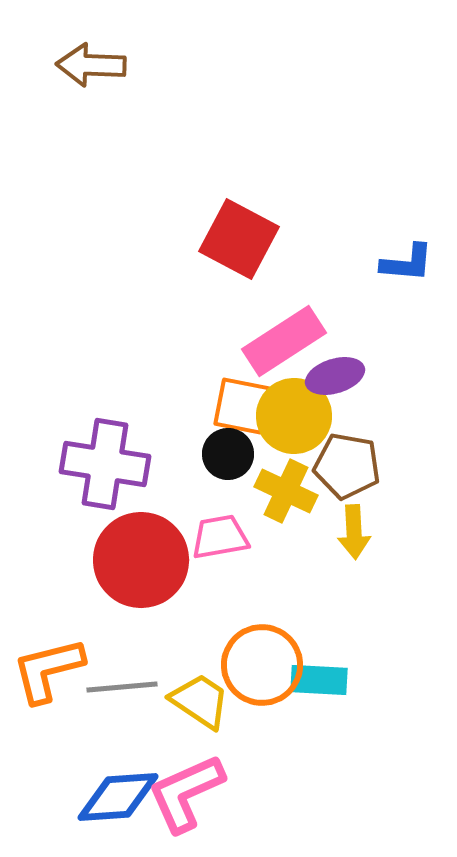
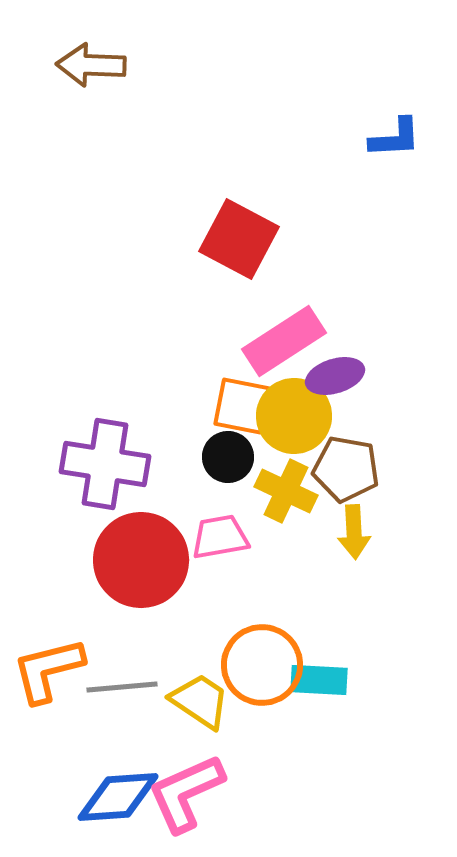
blue L-shape: moved 12 px left, 125 px up; rotated 8 degrees counterclockwise
black circle: moved 3 px down
brown pentagon: moved 1 px left, 3 px down
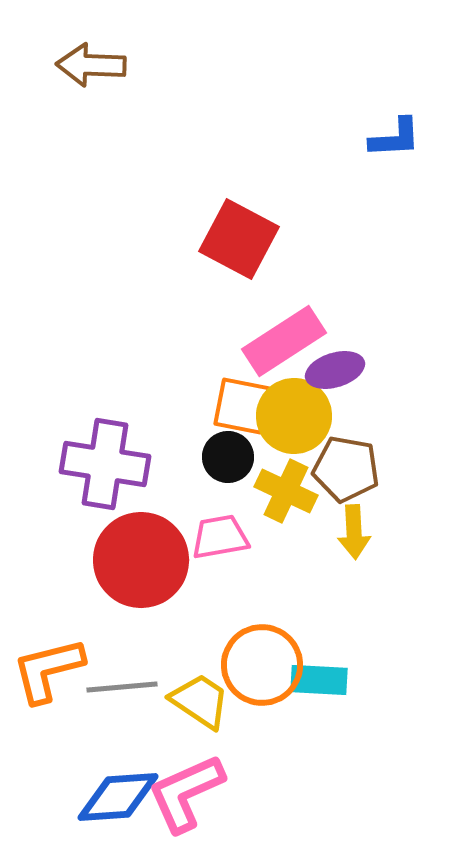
purple ellipse: moved 6 px up
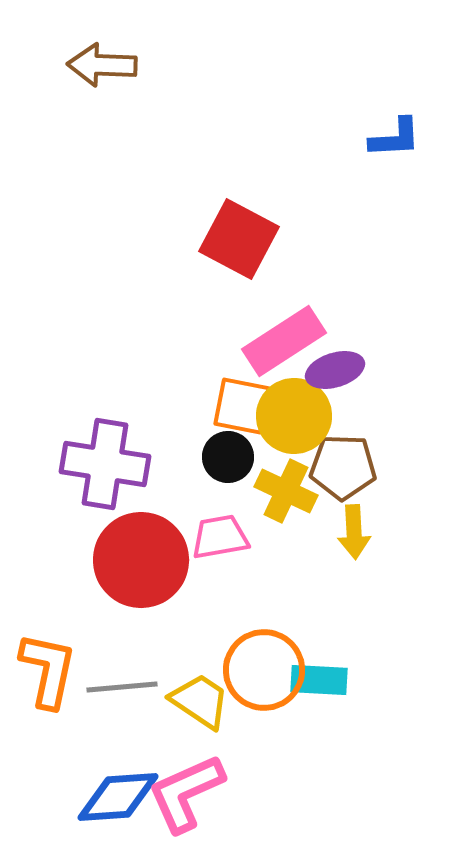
brown arrow: moved 11 px right
brown pentagon: moved 3 px left, 2 px up; rotated 8 degrees counterclockwise
orange circle: moved 2 px right, 5 px down
orange L-shape: rotated 116 degrees clockwise
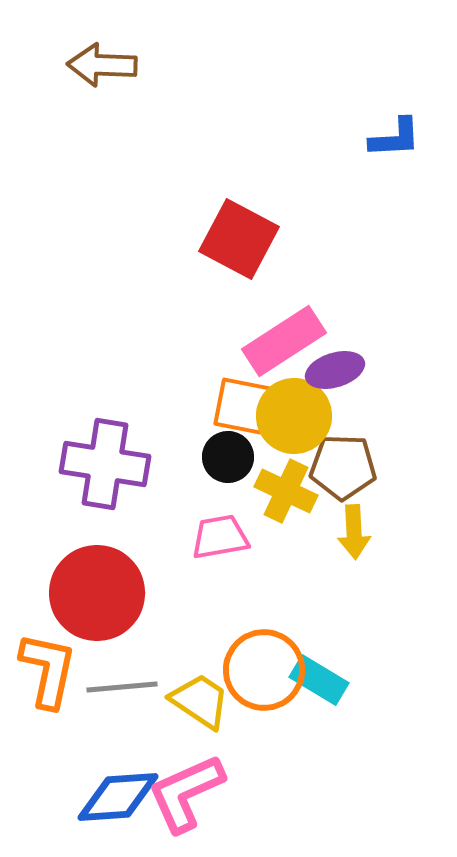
red circle: moved 44 px left, 33 px down
cyan rectangle: rotated 28 degrees clockwise
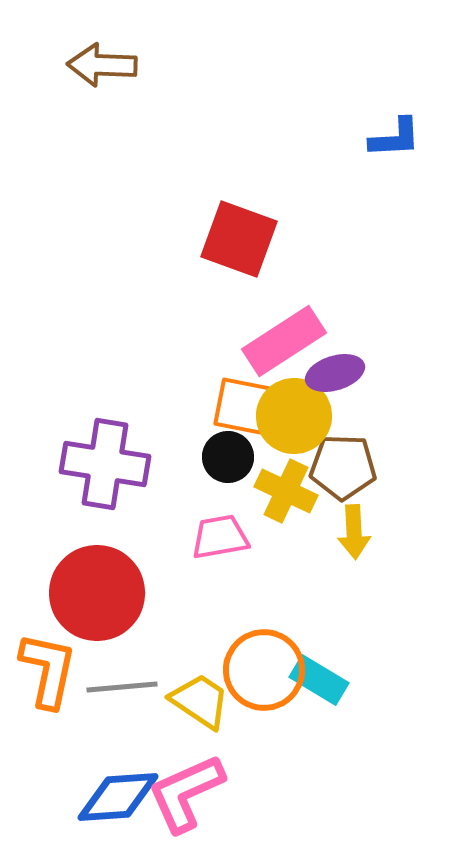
red square: rotated 8 degrees counterclockwise
purple ellipse: moved 3 px down
